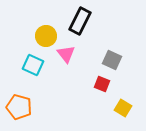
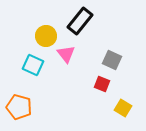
black rectangle: rotated 12 degrees clockwise
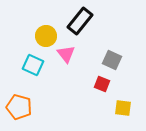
yellow square: rotated 24 degrees counterclockwise
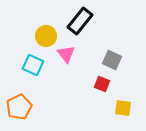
orange pentagon: rotated 30 degrees clockwise
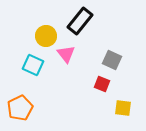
orange pentagon: moved 1 px right, 1 px down
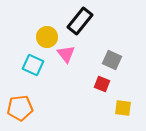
yellow circle: moved 1 px right, 1 px down
orange pentagon: rotated 20 degrees clockwise
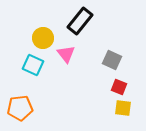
yellow circle: moved 4 px left, 1 px down
red square: moved 17 px right, 3 px down
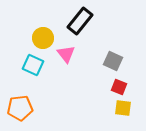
gray square: moved 1 px right, 1 px down
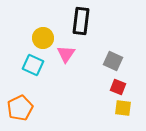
black rectangle: moved 1 px right; rotated 32 degrees counterclockwise
pink triangle: rotated 12 degrees clockwise
red square: moved 1 px left
orange pentagon: rotated 20 degrees counterclockwise
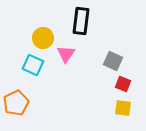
red square: moved 5 px right, 3 px up
orange pentagon: moved 4 px left, 5 px up
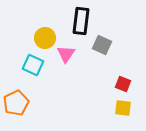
yellow circle: moved 2 px right
gray square: moved 11 px left, 16 px up
